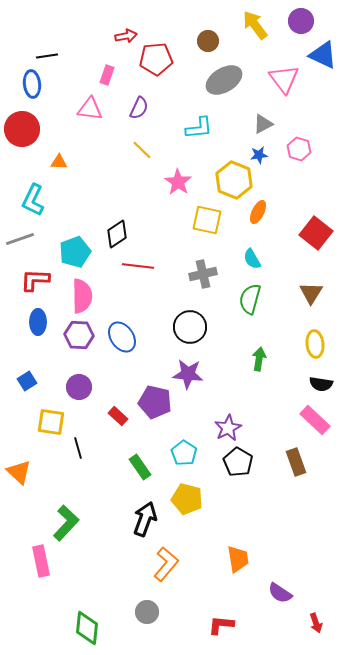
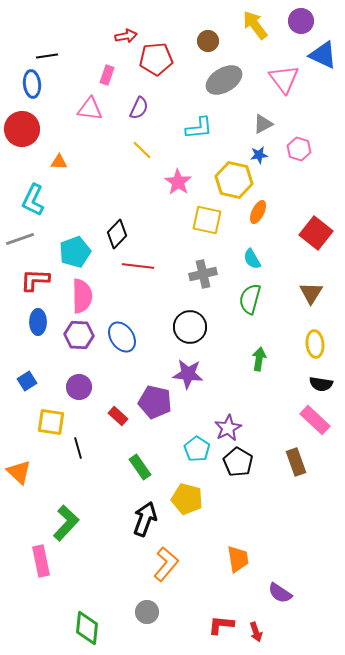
yellow hexagon at (234, 180): rotated 9 degrees counterclockwise
black diamond at (117, 234): rotated 12 degrees counterclockwise
cyan pentagon at (184, 453): moved 13 px right, 4 px up
red arrow at (316, 623): moved 60 px left, 9 px down
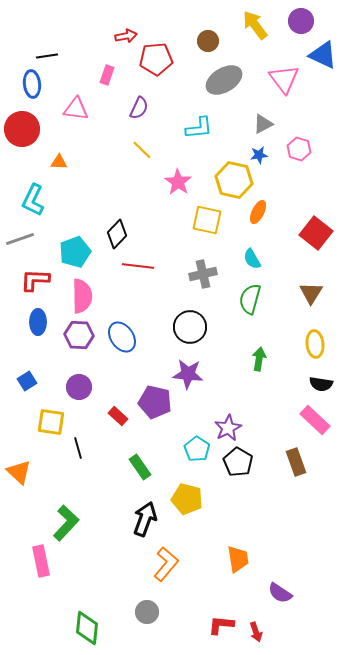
pink triangle at (90, 109): moved 14 px left
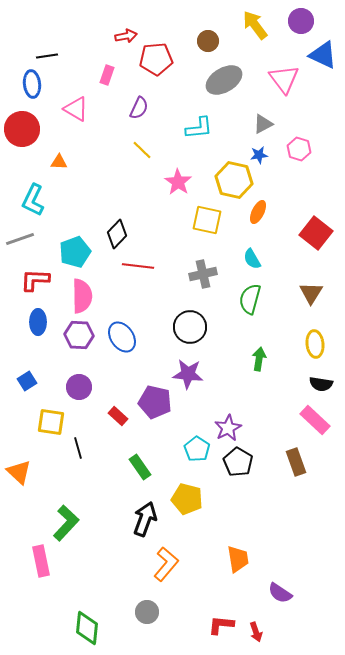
pink triangle at (76, 109): rotated 24 degrees clockwise
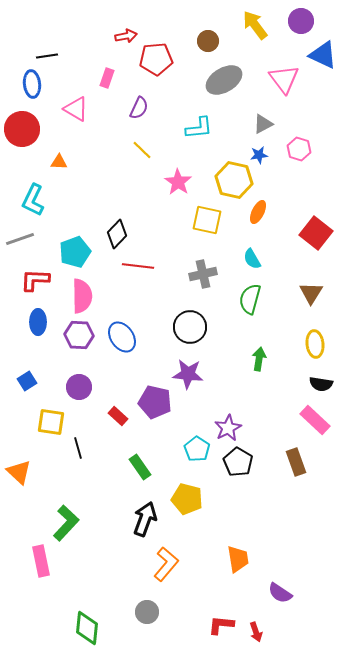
pink rectangle at (107, 75): moved 3 px down
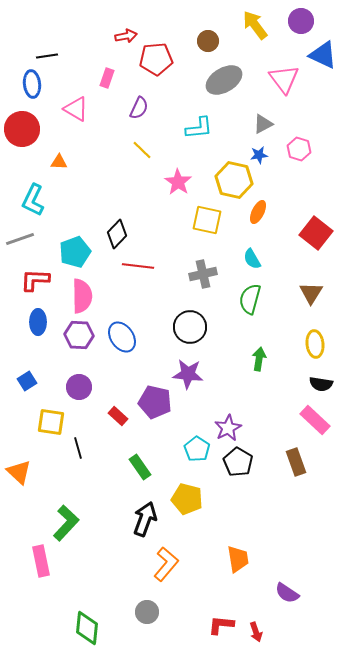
purple semicircle at (280, 593): moved 7 px right
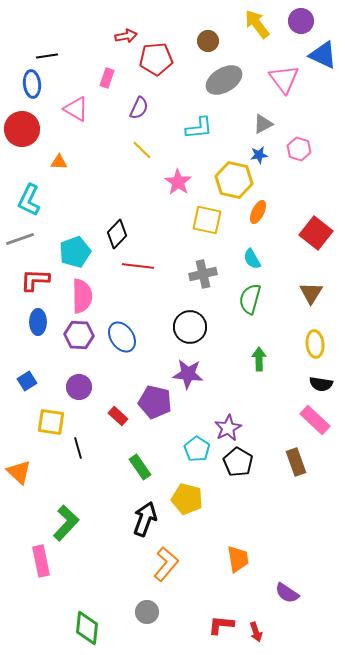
yellow arrow at (255, 25): moved 2 px right, 1 px up
cyan L-shape at (33, 200): moved 4 px left
green arrow at (259, 359): rotated 10 degrees counterclockwise
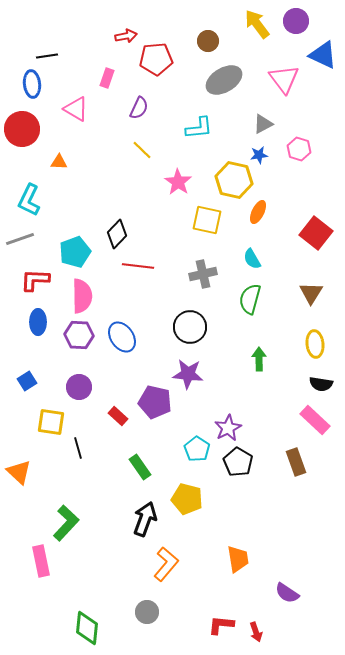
purple circle at (301, 21): moved 5 px left
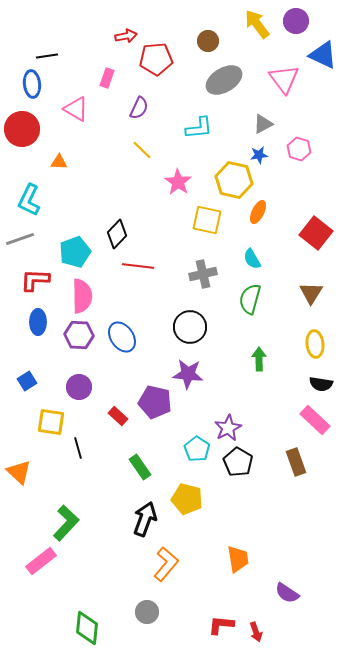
pink rectangle at (41, 561): rotated 64 degrees clockwise
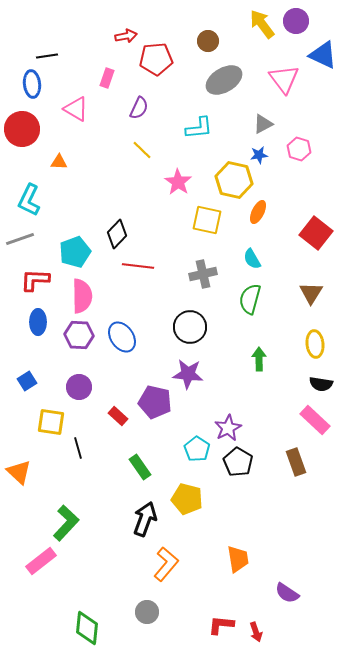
yellow arrow at (257, 24): moved 5 px right
